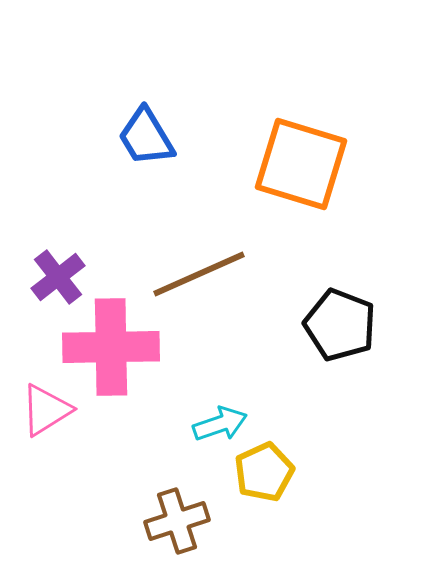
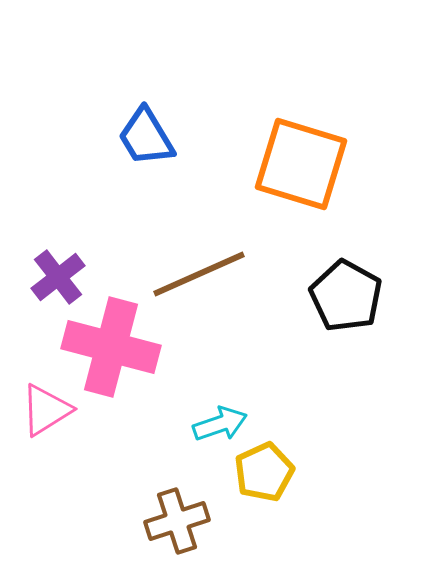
black pentagon: moved 6 px right, 29 px up; rotated 8 degrees clockwise
pink cross: rotated 16 degrees clockwise
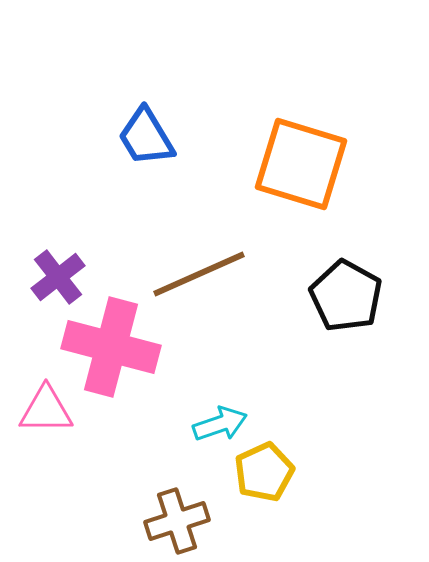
pink triangle: rotated 32 degrees clockwise
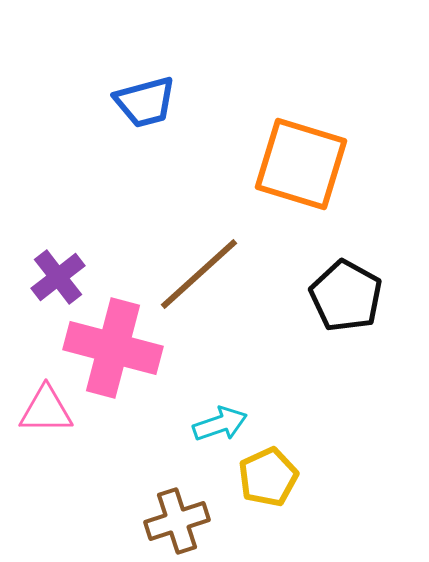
blue trapezoid: moved 1 px left, 35 px up; rotated 74 degrees counterclockwise
brown line: rotated 18 degrees counterclockwise
pink cross: moved 2 px right, 1 px down
yellow pentagon: moved 4 px right, 5 px down
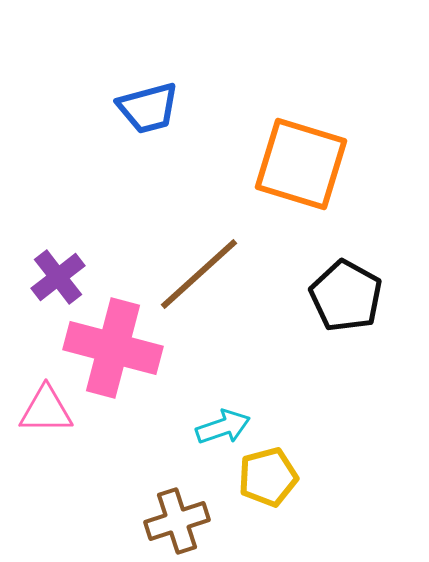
blue trapezoid: moved 3 px right, 6 px down
cyan arrow: moved 3 px right, 3 px down
yellow pentagon: rotated 10 degrees clockwise
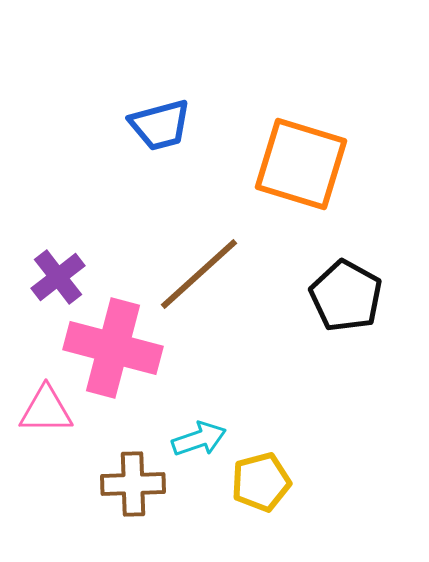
blue trapezoid: moved 12 px right, 17 px down
cyan arrow: moved 24 px left, 12 px down
yellow pentagon: moved 7 px left, 5 px down
brown cross: moved 44 px left, 37 px up; rotated 16 degrees clockwise
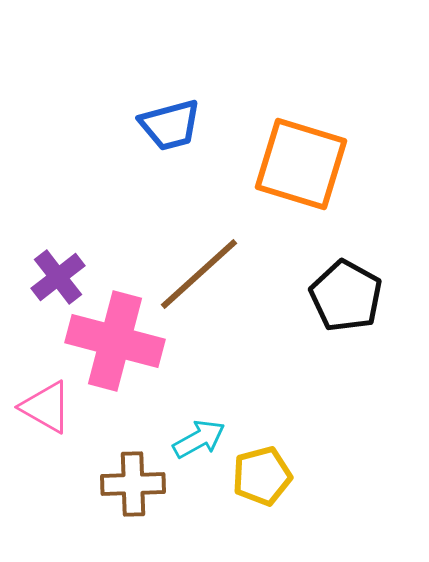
blue trapezoid: moved 10 px right
pink cross: moved 2 px right, 7 px up
pink triangle: moved 3 px up; rotated 30 degrees clockwise
cyan arrow: rotated 10 degrees counterclockwise
yellow pentagon: moved 1 px right, 6 px up
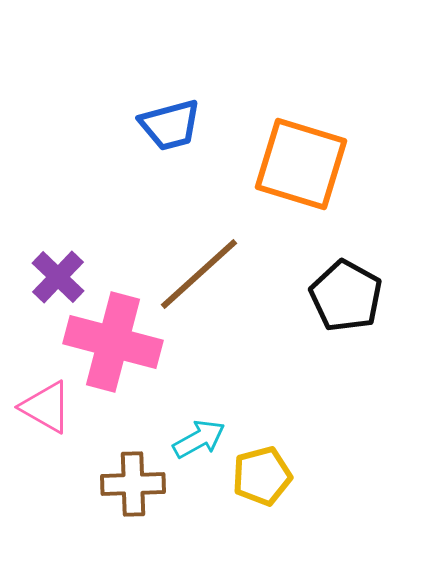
purple cross: rotated 8 degrees counterclockwise
pink cross: moved 2 px left, 1 px down
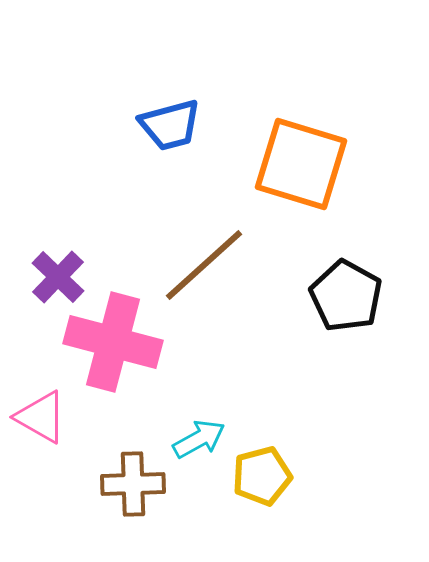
brown line: moved 5 px right, 9 px up
pink triangle: moved 5 px left, 10 px down
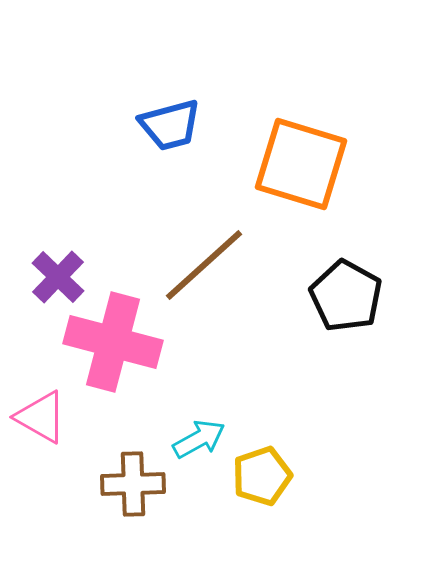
yellow pentagon: rotated 4 degrees counterclockwise
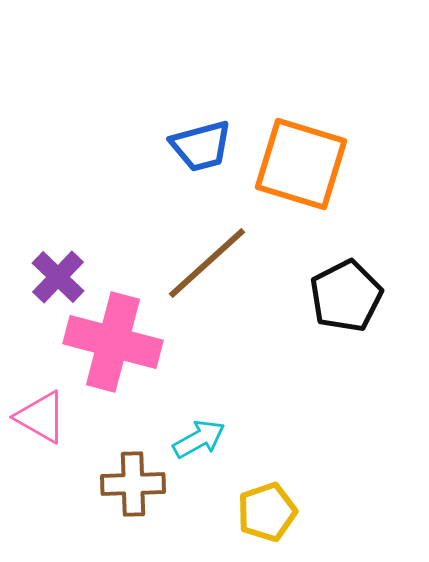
blue trapezoid: moved 31 px right, 21 px down
brown line: moved 3 px right, 2 px up
black pentagon: rotated 16 degrees clockwise
yellow pentagon: moved 5 px right, 36 px down
